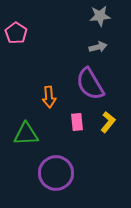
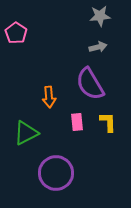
yellow L-shape: rotated 40 degrees counterclockwise
green triangle: moved 1 px up; rotated 24 degrees counterclockwise
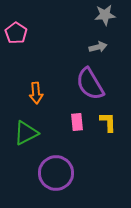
gray star: moved 5 px right, 1 px up
orange arrow: moved 13 px left, 4 px up
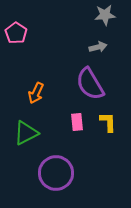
orange arrow: rotated 30 degrees clockwise
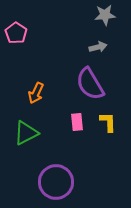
purple circle: moved 9 px down
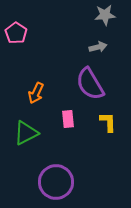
pink rectangle: moved 9 px left, 3 px up
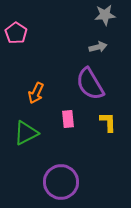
purple circle: moved 5 px right
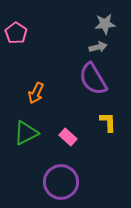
gray star: moved 9 px down
purple semicircle: moved 3 px right, 5 px up
pink rectangle: moved 18 px down; rotated 42 degrees counterclockwise
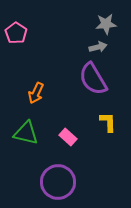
gray star: moved 1 px right
green triangle: rotated 40 degrees clockwise
purple circle: moved 3 px left
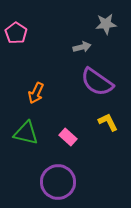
gray arrow: moved 16 px left
purple semicircle: moved 4 px right, 3 px down; rotated 24 degrees counterclockwise
yellow L-shape: rotated 25 degrees counterclockwise
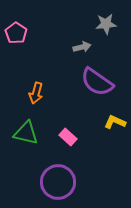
orange arrow: rotated 10 degrees counterclockwise
yellow L-shape: moved 7 px right; rotated 40 degrees counterclockwise
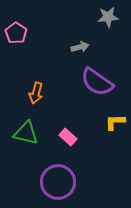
gray star: moved 2 px right, 7 px up
gray arrow: moved 2 px left
yellow L-shape: rotated 25 degrees counterclockwise
